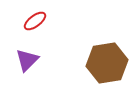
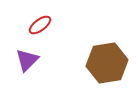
red ellipse: moved 5 px right, 4 px down
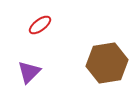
purple triangle: moved 2 px right, 12 px down
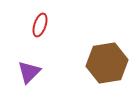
red ellipse: rotated 35 degrees counterclockwise
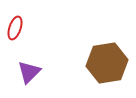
red ellipse: moved 25 px left, 3 px down
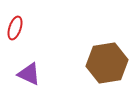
purple triangle: moved 2 px down; rotated 50 degrees counterclockwise
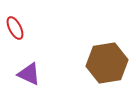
red ellipse: rotated 45 degrees counterclockwise
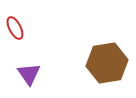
purple triangle: rotated 30 degrees clockwise
